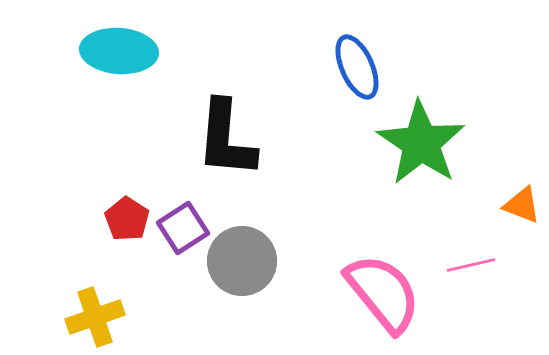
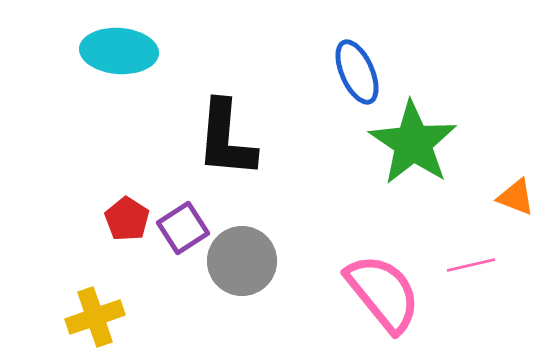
blue ellipse: moved 5 px down
green star: moved 8 px left
orange triangle: moved 6 px left, 8 px up
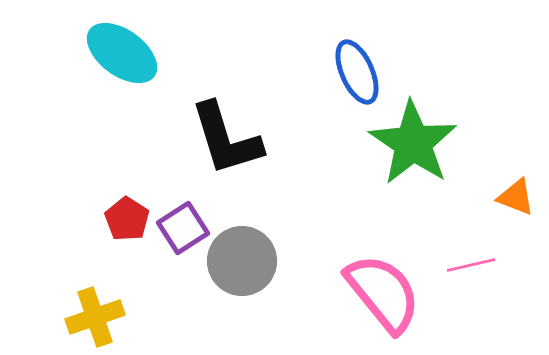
cyan ellipse: moved 3 px right, 2 px down; rotated 32 degrees clockwise
black L-shape: rotated 22 degrees counterclockwise
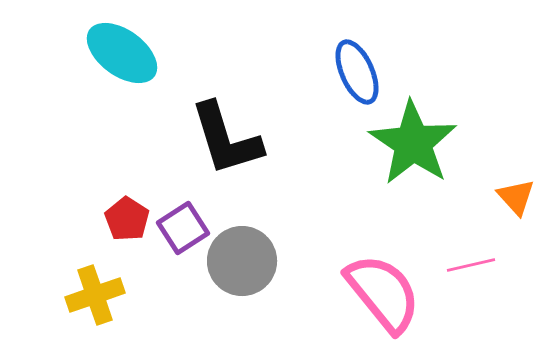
orange triangle: rotated 27 degrees clockwise
yellow cross: moved 22 px up
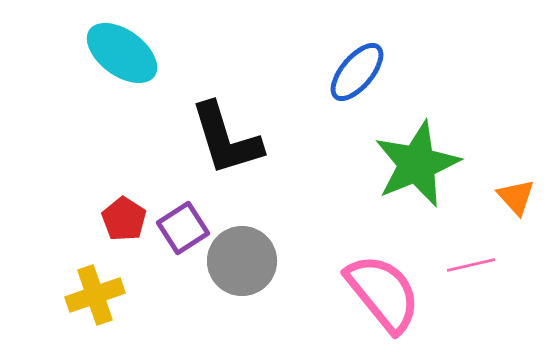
blue ellipse: rotated 64 degrees clockwise
green star: moved 4 px right, 21 px down; rotated 16 degrees clockwise
red pentagon: moved 3 px left
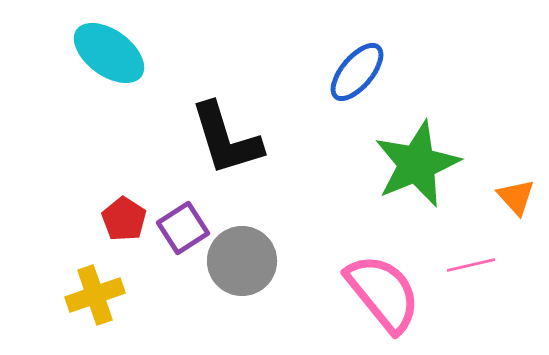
cyan ellipse: moved 13 px left
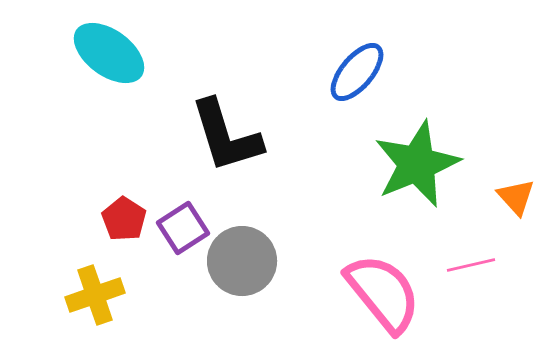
black L-shape: moved 3 px up
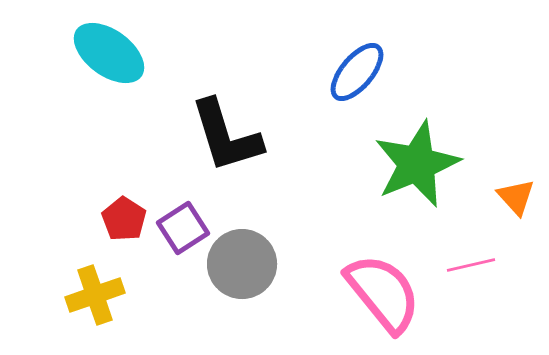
gray circle: moved 3 px down
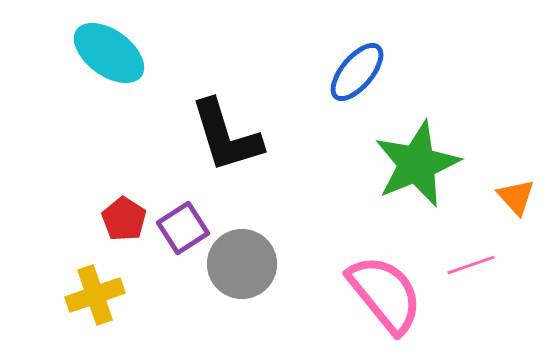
pink line: rotated 6 degrees counterclockwise
pink semicircle: moved 2 px right, 1 px down
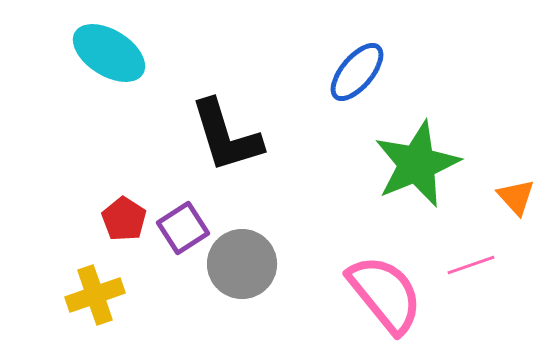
cyan ellipse: rotated 4 degrees counterclockwise
